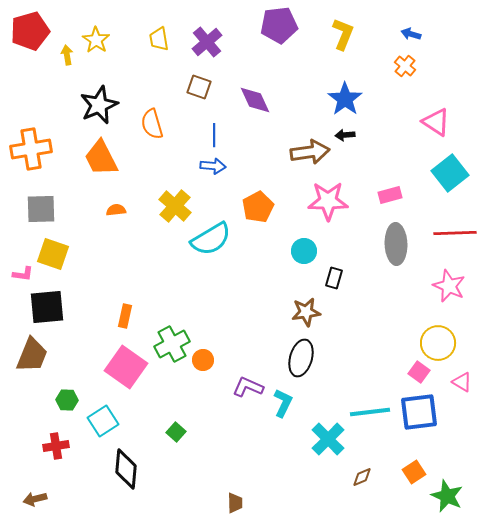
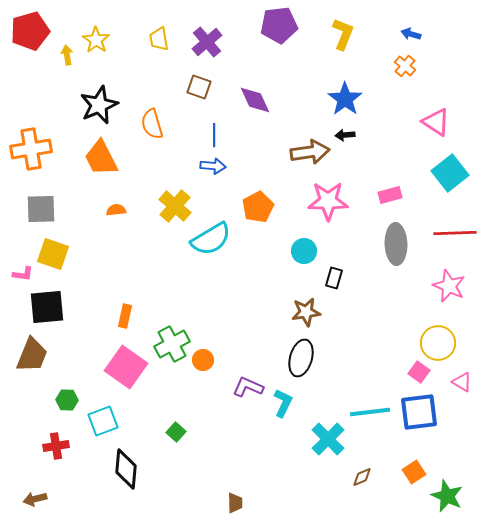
cyan square at (103, 421): rotated 12 degrees clockwise
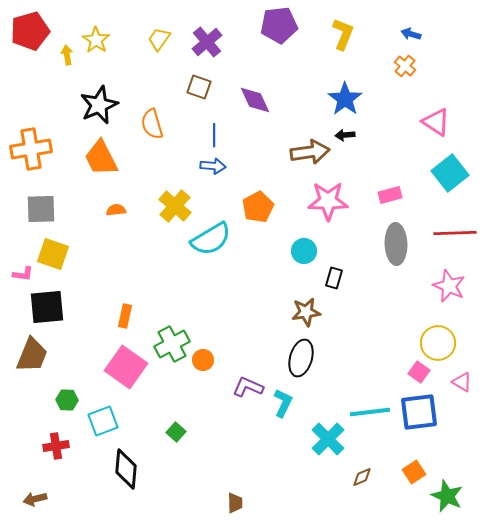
yellow trapezoid at (159, 39): rotated 45 degrees clockwise
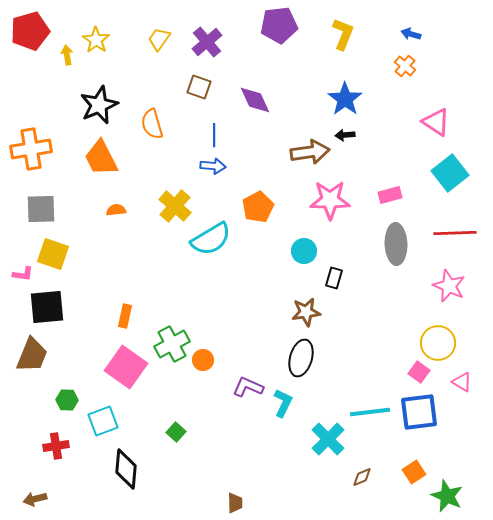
pink star at (328, 201): moved 2 px right, 1 px up
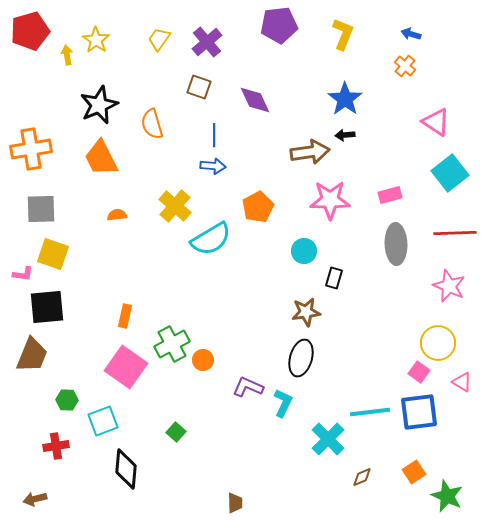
orange semicircle at (116, 210): moved 1 px right, 5 px down
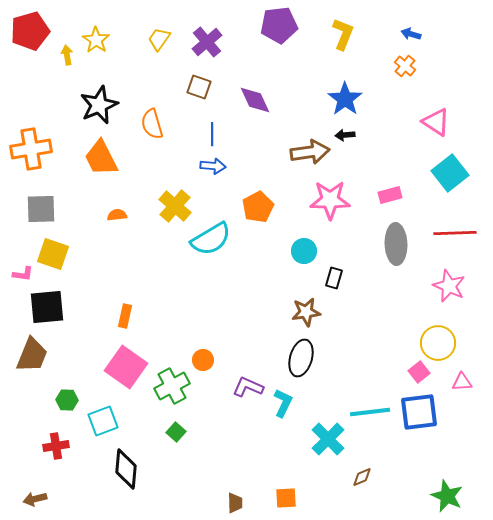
blue line at (214, 135): moved 2 px left, 1 px up
green cross at (172, 344): moved 42 px down
pink square at (419, 372): rotated 15 degrees clockwise
pink triangle at (462, 382): rotated 35 degrees counterclockwise
orange square at (414, 472): moved 128 px left, 26 px down; rotated 30 degrees clockwise
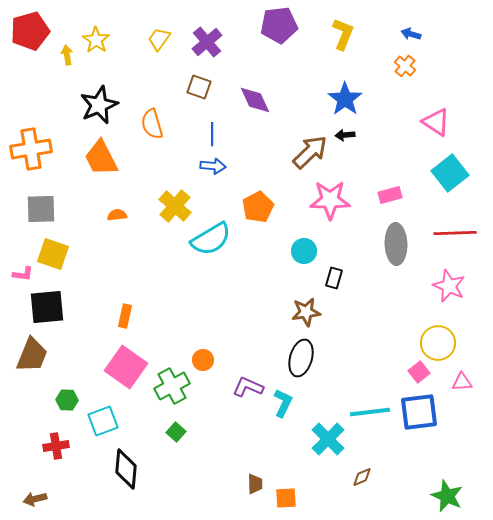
brown arrow at (310, 152): rotated 36 degrees counterclockwise
brown trapezoid at (235, 503): moved 20 px right, 19 px up
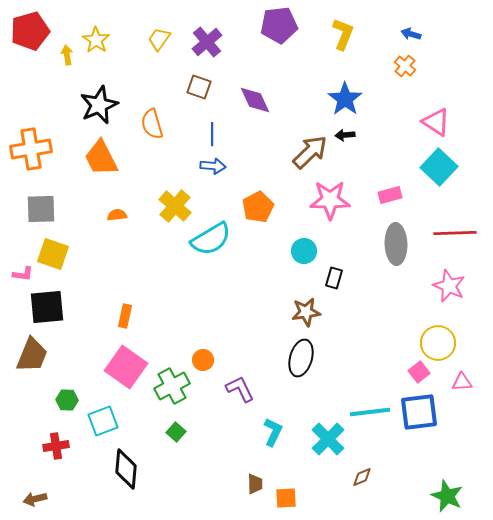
cyan square at (450, 173): moved 11 px left, 6 px up; rotated 9 degrees counterclockwise
purple L-shape at (248, 387): moved 8 px left, 2 px down; rotated 40 degrees clockwise
cyan L-shape at (283, 403): moved 10 px left, 29 px down
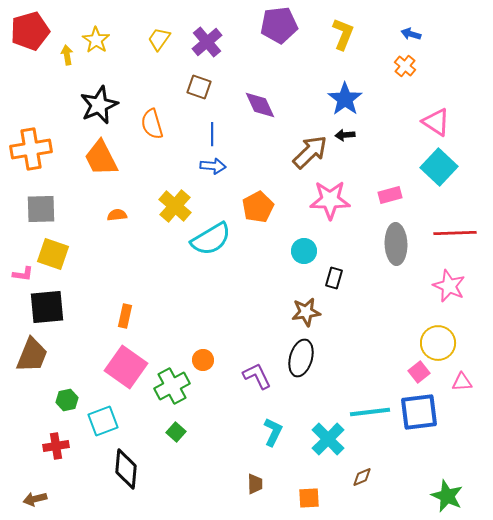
purple diamond at (255, 100): moved 5 px right, 5 px down
purple L-shape at (240, 389): moved 17 px right, 13 px up
green hexagon at (67, 400): rotated 15 degrees counterclockwise
orange square at (286, 498): moved 23 px right
